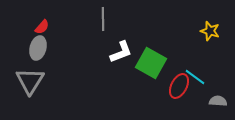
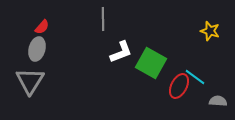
gray ellipse: moved 1 px left, 1 px down
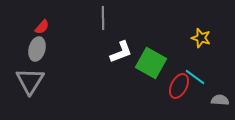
gray line: moved 1 px up
yellow star: moved 9 px left, 7 px down
gray semicircle: moved 2 px right, 1 px up
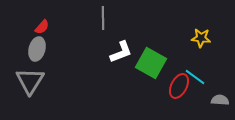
yellow star: rotated 12 degrees counterclockwise
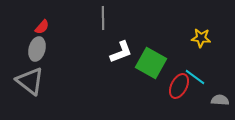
gray triangle: rotated 24 degrees counterclockwise
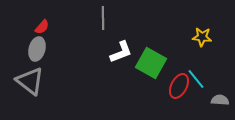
yellow star: moved 1 px right, 1 px up
cyan line: moved 1 px right, 2 px down; rotated 15 degrees clockwise
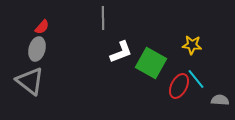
yellow star: moved 10 px left, 8 px down
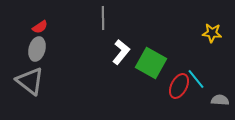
red semicircle: moved 2 px left; rotated 14 degrees clockwise
yellow star: moved 20 px right, 12 px up
white L-shape: rotated 30 degrees counterclockwise
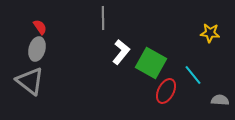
red semicircle: rotated 91 degrees counterclockwise
yellow star: moved 2 px left
cyan line: moved 3 px left, 4 px up
red ellipse: moved 13 px left, 5 px down
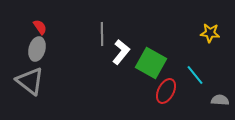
gray line: moved 1 px left, 16 px down
cyan line: moved 2 px right
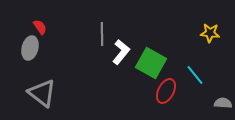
gray ellipse: moved 7 px left, 1 px up
gray triangle: moved 12 px right, 12 px down
gray semicircle: moved 3 px right, 3 px down
